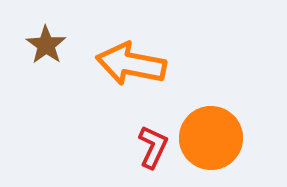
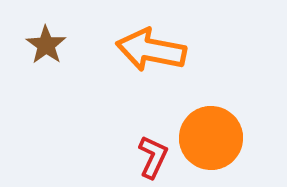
orange arrow: moved 20 px right, 14 px up
red L-shape: moved 10 px down
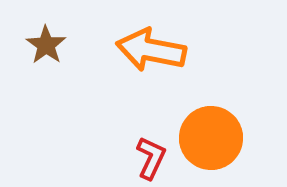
red L-shape: moved 2 px left, 1 px down
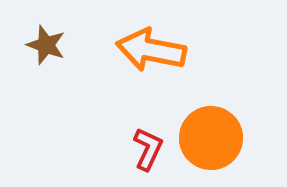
brown star: rotated 15 degrees counterclockwise
red L-shape: moved 3 px left, 9 px up
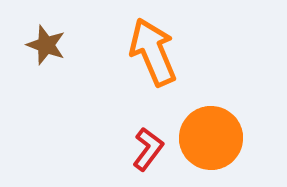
orange arrow: moved 2 px right, 2 px down; rotated 56 degrees clockwise
red L-shape: rotated 12 degrees clockwise
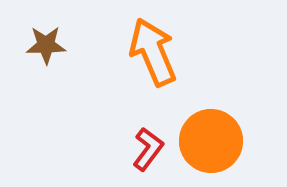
brown star: rotated 21 degrees counterclockwise
orange circle: moved 3 px down
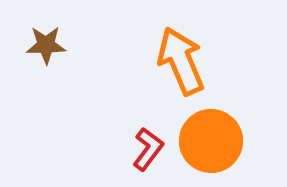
orange arrow: moved 28 px right, 9 px down
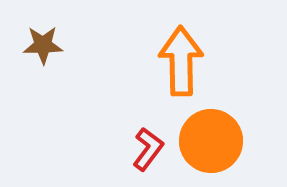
brown star: moved 3 px left
orange arrow: rotated 22 degrees clockwise
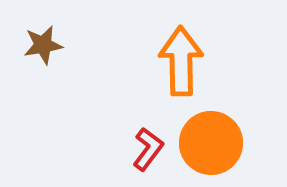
brown star: rotated 9 degrees counterclockwise
orange circle: moved 2 px down
